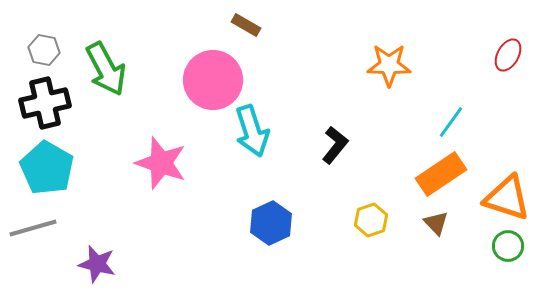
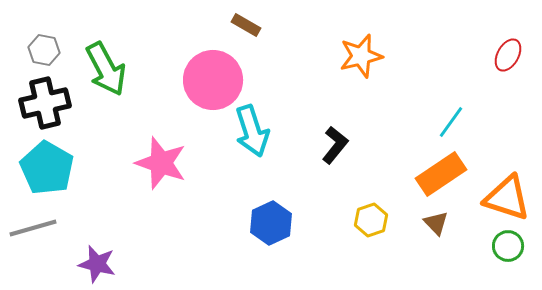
orange star: moved 28 px left, 9 px up; rotated 15 degrees counterclockwise
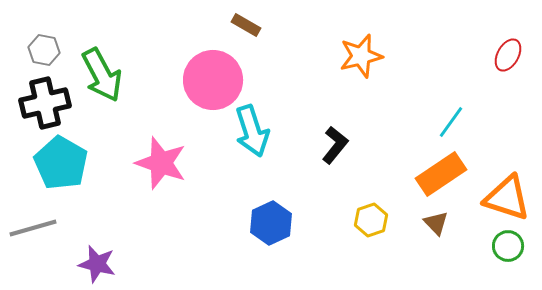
green arrow: moved 4 px left, 6 px down
cyan pentagon: moved 14 px right, 5 px up
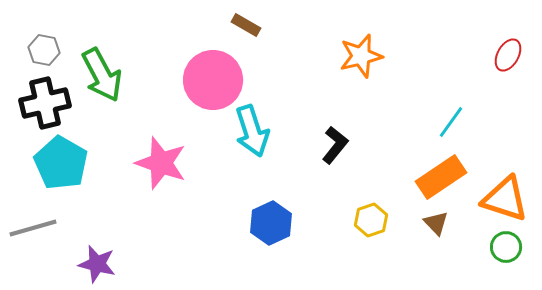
orange rectangle: moved 3 px down
orange triangle: moved 2 px left, 1 px down
green circle: moved 2 px left, 1 px down
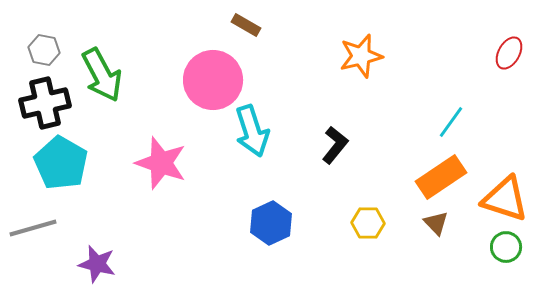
red ellipse: moved 1 px right, 2 px up
yellow hexagon: moved 3 px left, 3 px down; rotated 20 degrees clockwise
